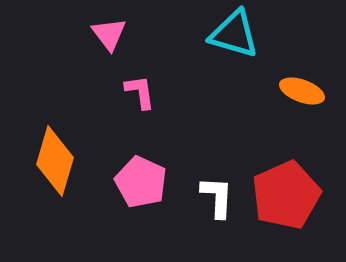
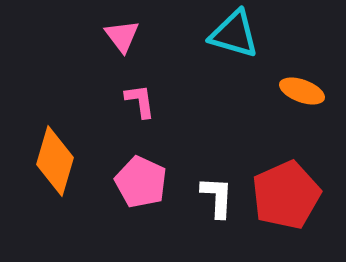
pink triangle: moved 13 px right, 2 px down
pink L-shape: moved 9 px down
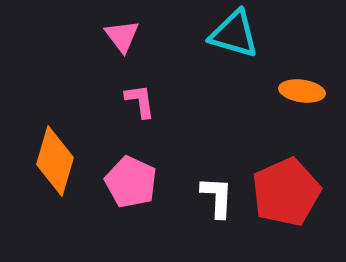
orange ellipse: rotated 12 degrees counterclockwise
pink pentagon: moved 10 px left
red pentagon: moved 3 px up
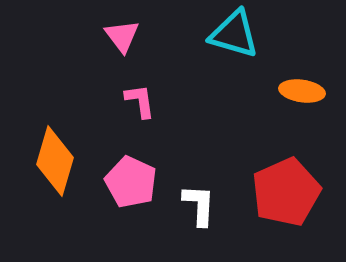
white L-shape: moved 18 px left, 8 px down
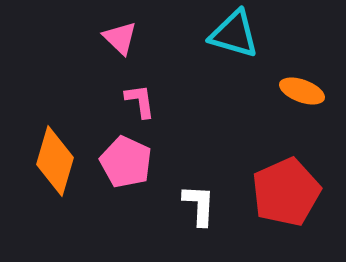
pink triangle: moved 2 px left, 2 px down; rotated 9 degrees counterclockwise
orange ellipse: rotated 12 degrees clockwise
pink pentagon: moved 5 px left, 20 px up
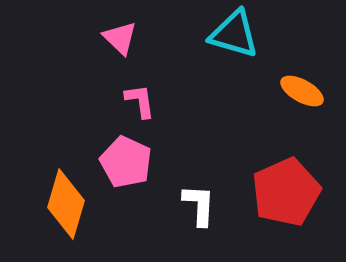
orange ellipse: rotated 9 degrees clockwise
orange diamond: moved 11 px right, 43 px down
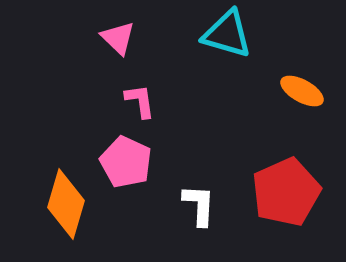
cyan triangle: moved 7 px left
pink triangle: moved 2 px left
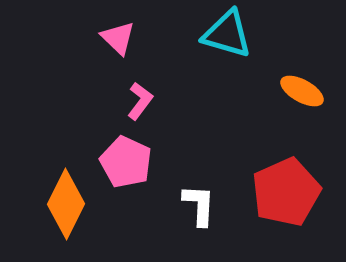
pink L-shape: rotated 45 degrees clockwise
orange diamond: rotated 10 degrees clockwise
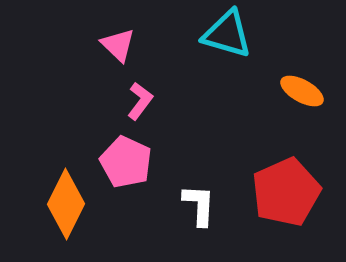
pink triangle: moved 7 px down
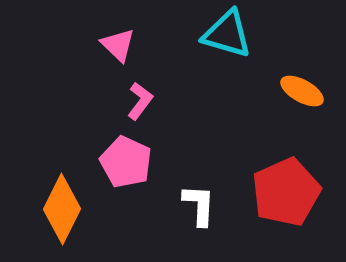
orange diamond: moved 4 px left, 5 px down
